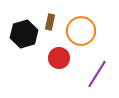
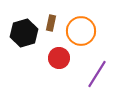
brown rectangle: moved 1 px right, 1 px down
black hexagon: moved 1 px up
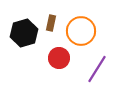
purple line: moved 5 px up
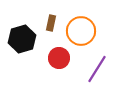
black hexagon: moved 2 px left, 6 px down
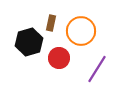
black hexagon: moved 7 px right, 3 px down
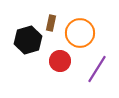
orange circle: moved 1 px left, 2 px down
black hexagon: moved 1 px left, 2 px up
red circle: moved 1 px right, 3 px down
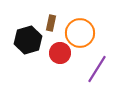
red circle: moved 8 px up
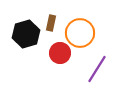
black hexagon: moved 2 px left, 6 px up
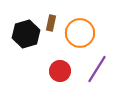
red circle: moved 18 px down
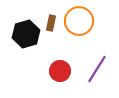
orange circle: moved 1 px left, 12 px up
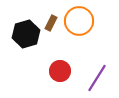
brown rectangle: rotated 14 degrees clockwise
purple line: moved 9 px down
